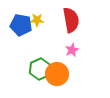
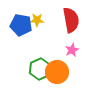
orange circle: moved 2 px up
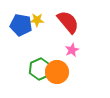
red semicircle: moved 3 px left, 2 px down; rotated 30 degrees counterclockwise
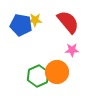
yellow star: moved 2 px left
pink star: rotated 24 degrees clockwise
green hexagon: moved 2 px left, 7 px down
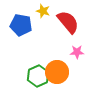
yellow star: moved 8 px right, 9 px up; rotated 16 degrees clockwise
pink star: moved 5 px right, 2 px down
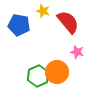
blue pentagon: moved 2 px left
pink star: rotated 16 degrees clockwise
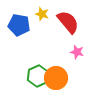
yellow star: moved 1 px left, 3 px down
orange circle: moved 1 px left, 6 px down
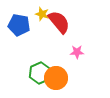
red semicircle: moved 9 px left
pink star: rotated 16 degrees counterclockwise
green hexagon: moved 2 px right, 3 px up
